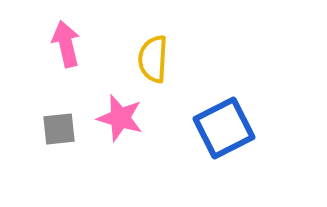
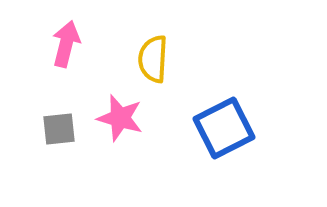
pink arrow: rotated 27 degrees clockwise
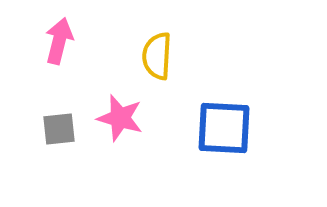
pink arrow: moved 7 px left, 3 px up
yellow semicircle: moved 4 px right, 3 px up
blue square: rotated 30 degrees clockwise
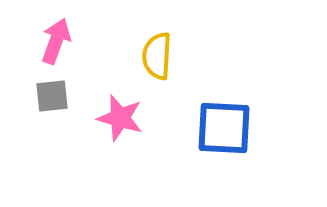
pink arrow: moved 3 px left; rotated 6 degrees clockwise
gray square: moved 7 px left, 33 px up
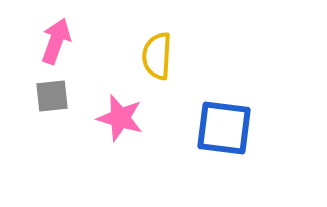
blue square: rotated 4 degrees clockwise
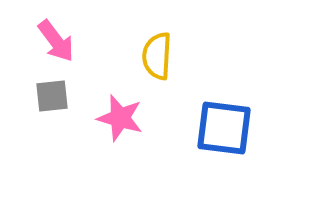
pink arrow: rotated 123 degrees clockwise
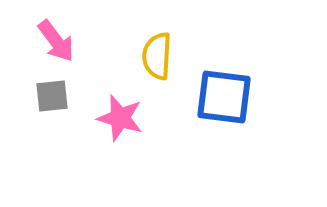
blue square: moved 31 px up
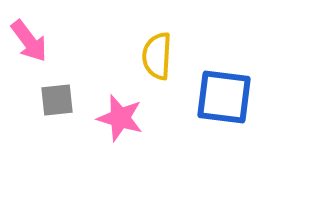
pink arrow: moved 27 px left
gray square: moved 5 px right, 4 px down
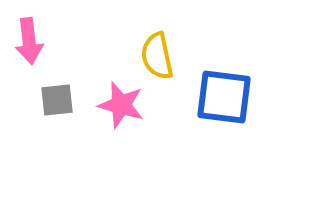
pink arrow: rotated 30 degrees clockwise
yellow semicircle: rotated 15 degrees counterclockwise
pink star: moved 1 px right, 13 px up
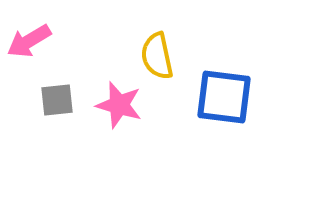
pink arrow: rotated 66 degrees clockwise
pink star: moved 2 px left
